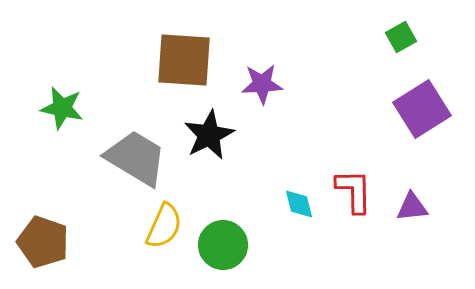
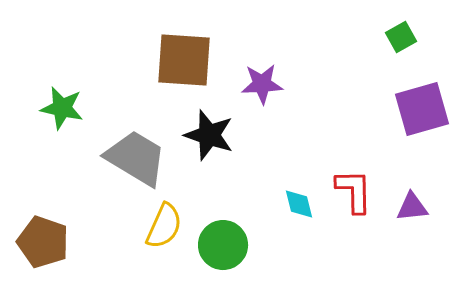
purple square: rotated 16 degrees clockwise
black star: rotated 27 degrees counterclockwise
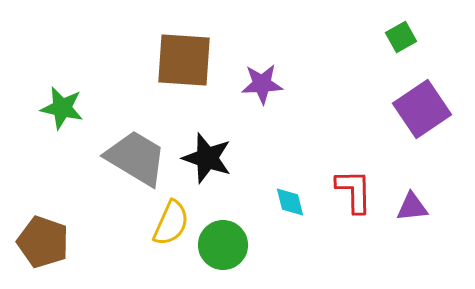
purple square: rotated 18 degrees counterclockwise
black star: moved 2 px left, 23 px down
cyan diamond: moved 9 px left, 2 px up
yellow semicircle: moved 7 px right, 3 px up
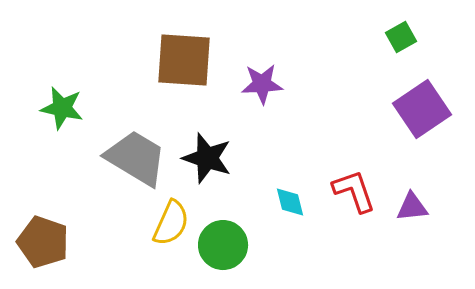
red L-shape: rotated 18 degrees counterclockwise
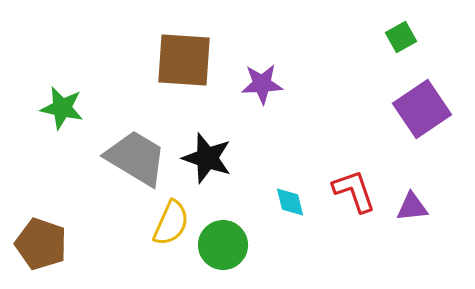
brown pentagon: moved 2 px left, 2 px down
